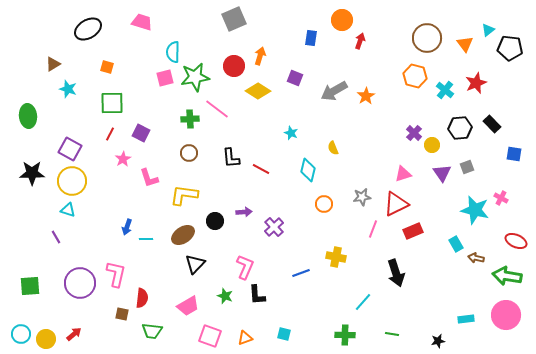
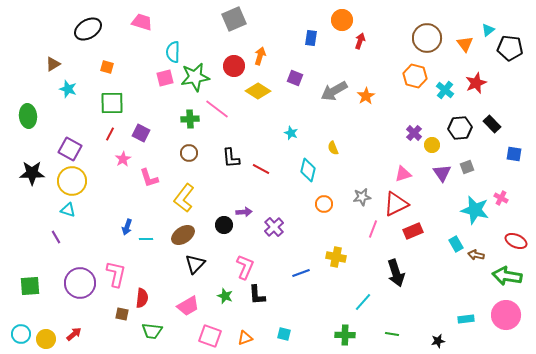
yellow L-shape at (184, 195): moved 3 px down; rotated 60 degrees counterclockwise
black circle at (215, 221): moved 9 px right, 4 px down
brown arrow at (476, 258): moved 3 px up
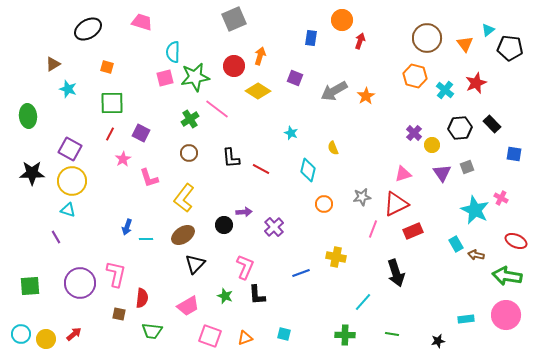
green cross at (190, 119): rotated 30 degrees counterclockwise
cyan star at (475, 210): rotated 12 degrees clockwise
brown square at (122, 314): moved 3 px left
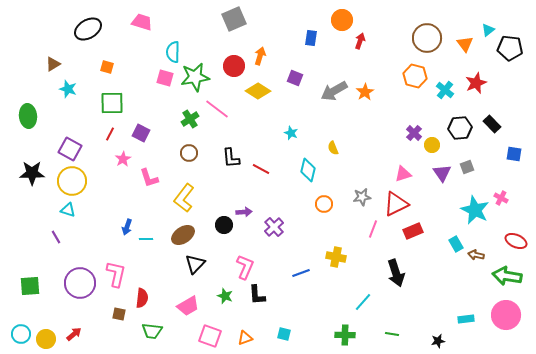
pink square at (165, 78): rotated 30 degrees clockwise
orange star at (366, 96): moved 1 px left, 4 px up
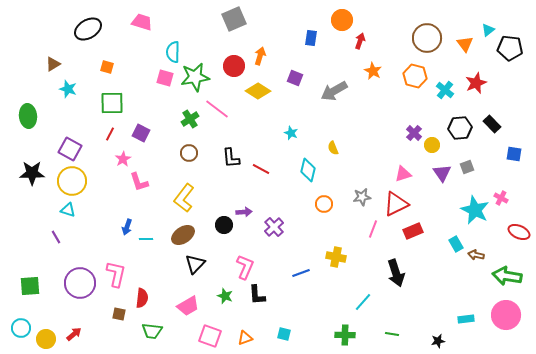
orange star at (365, 92): moved 8 px right, 21 px up; rotated 12 degrees counterclockwise
pink L-shape at (149, 178): moved 10 px left, 4 px down
red ellipse at (516, 241): moved 3 px right, 9 px up
cyan circle at (21, 334): moved 6 px up
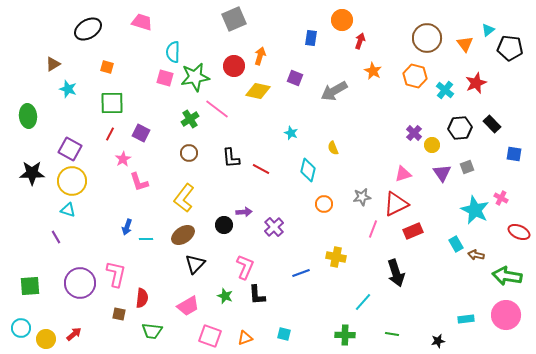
yellow diamond at (258, 91): rotated 20 degrees counterclockwise
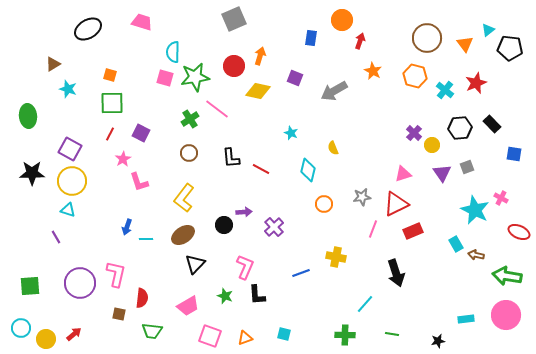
orange square at (107, 67): moved 3 px right, 8 px down
cyan line at (363, 302): moved 2 px right, 2 px down
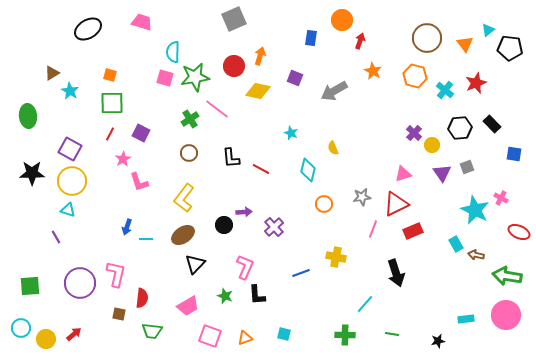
brown triangle at (53, 64): moved 1 px left, 9 px down
cyan star at (68, 89): moved 2 px right, 2 px down; rotated 12 degrees clockwise
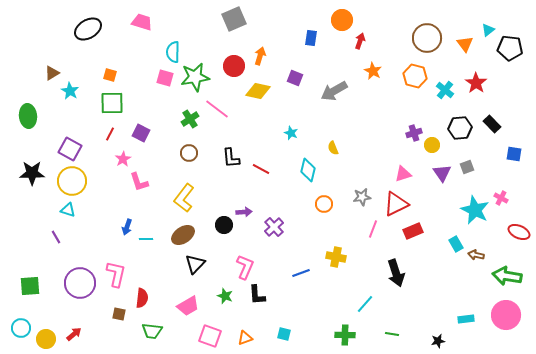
red star at (476, 83): rotated 15 degrees counterclockwise
purple cross at (414, 133): rotated 28 degrees clockwise
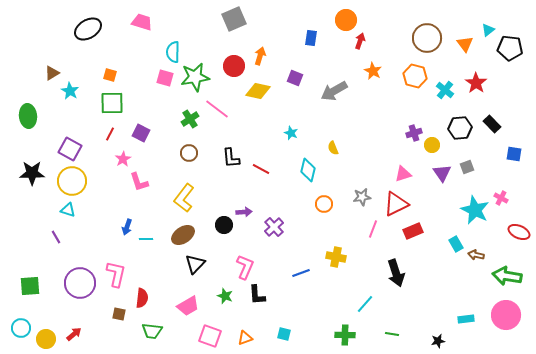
orange circle at (342, 20): moved 4 px right
